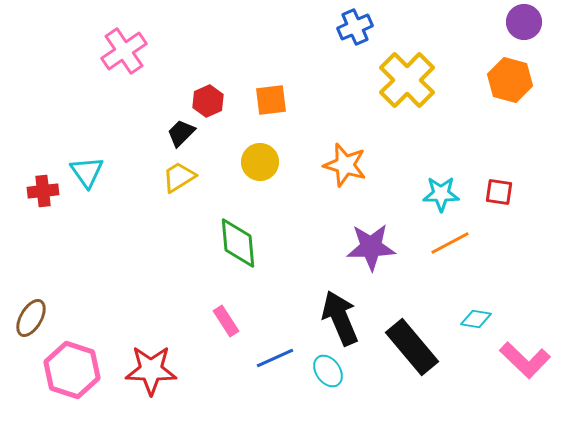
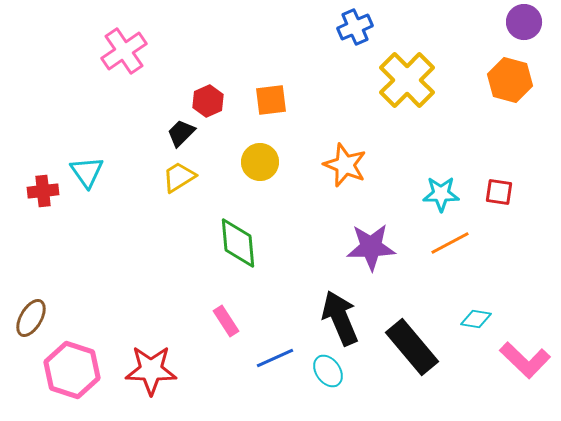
orange star: rotated 6 degrees clockwise
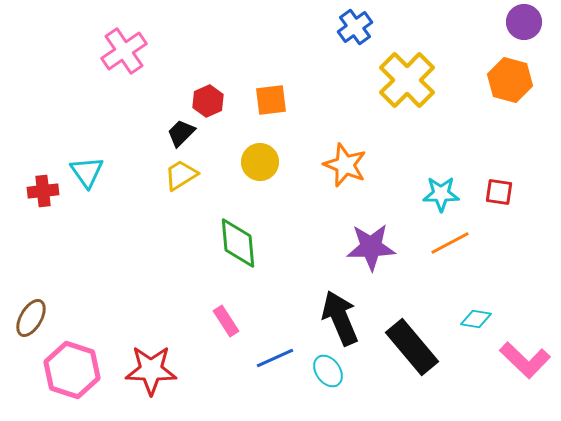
blue cross: rotated 12 degrees counterclockwise
yellow trapezoid: moved 2 px right, 2 px up
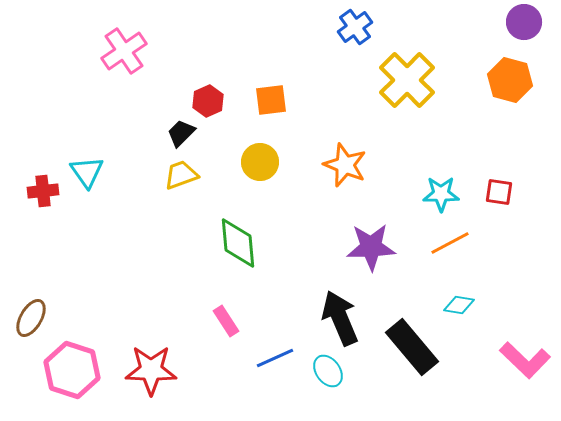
yellow trapezoid: rotated 12 degrees clockwise
cyan diamond: moved 17 px left, 14 px up
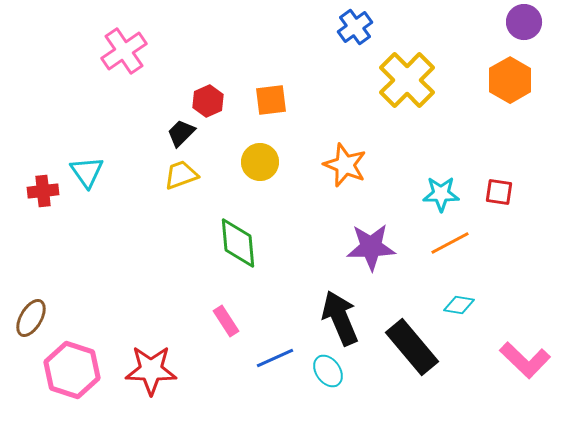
orange hexagon: rotated 15 degrees clockwise
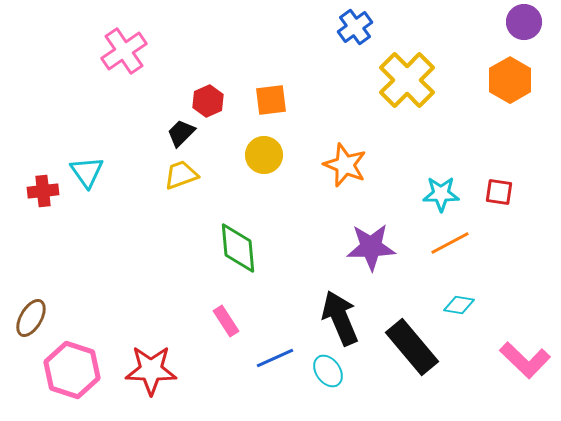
yellow circle: moved 4 px right, 7 px up
green diamond: moved 5 px down
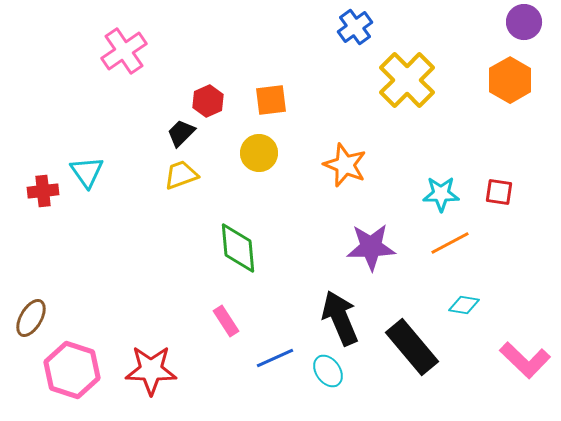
yellow circle: moved 5 px left, 2 px up
cyan diamond: moved 5 px right
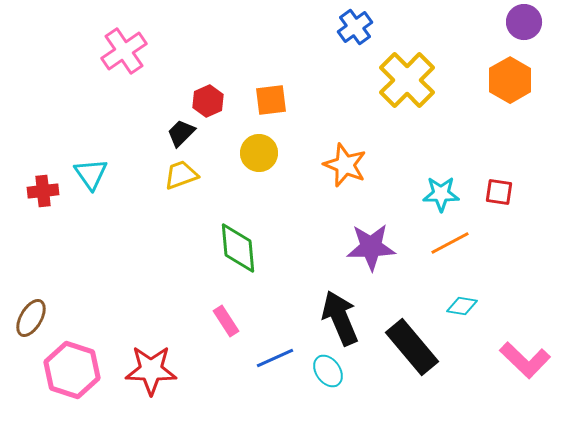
cyan triangle: moved 4 px right, 2 px down
cyan diamond: moved 2 px left, 1 px down
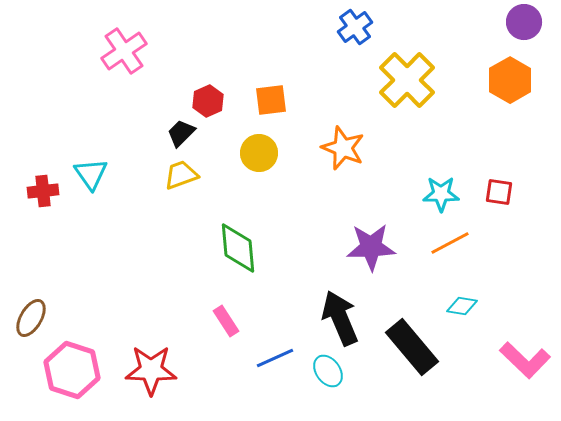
orange star: moved 2 px left, 17 px up
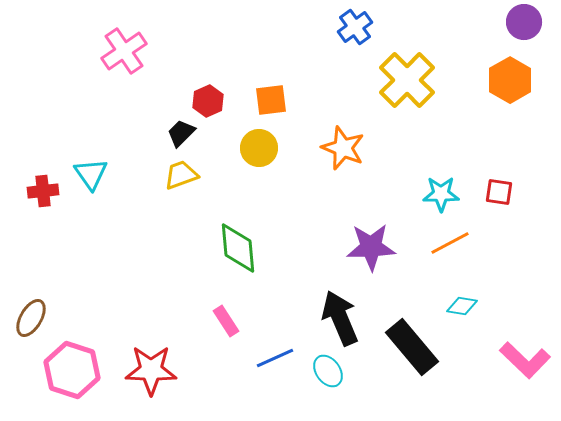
yellow circle: moved 5 px up
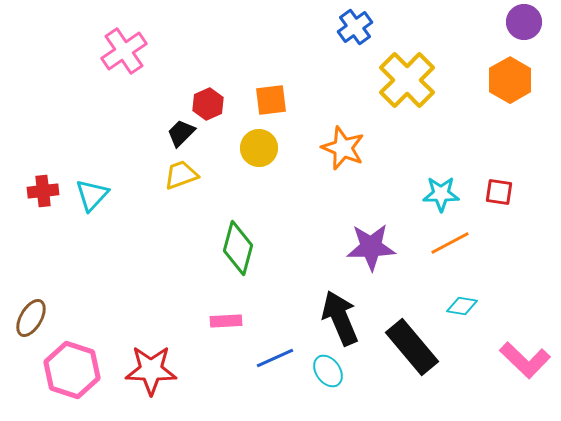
red hexagon: moved 3 px down
cyan triangle: moved 1 px right, 21 px down; rotated 18 degrees clockwise
green diamond: rotated 20 degrees clockwise
pink rectangle: rotated 60 degrees counterclockwise
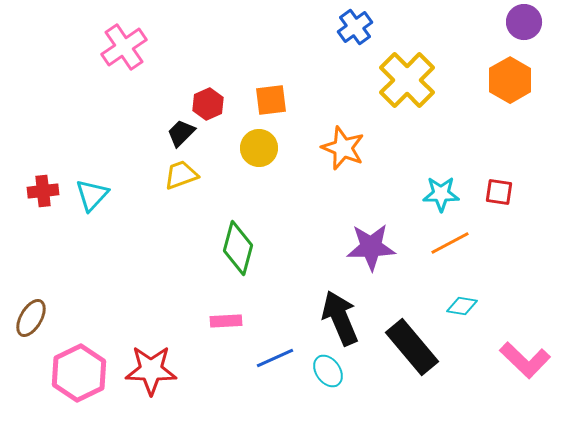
pink cross: moved 4 px up
pink hexagon: moved 7 px right, 3 px down; rotated 16 degrees clockwise
